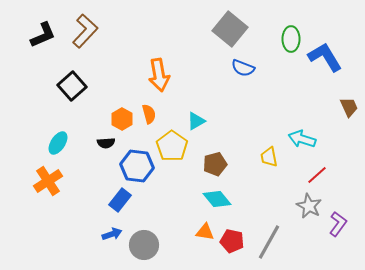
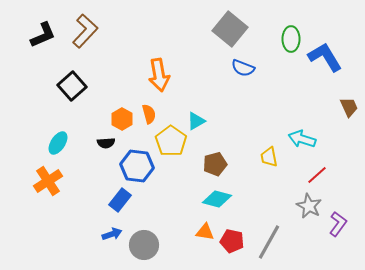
yellow pentagon: moved 1 px left, 5 px up
cyan diamond: rotated 36 degrees counterclockwise
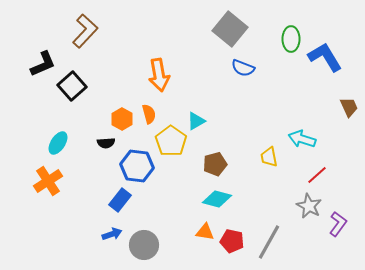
black L-shape: moved 29 px down
